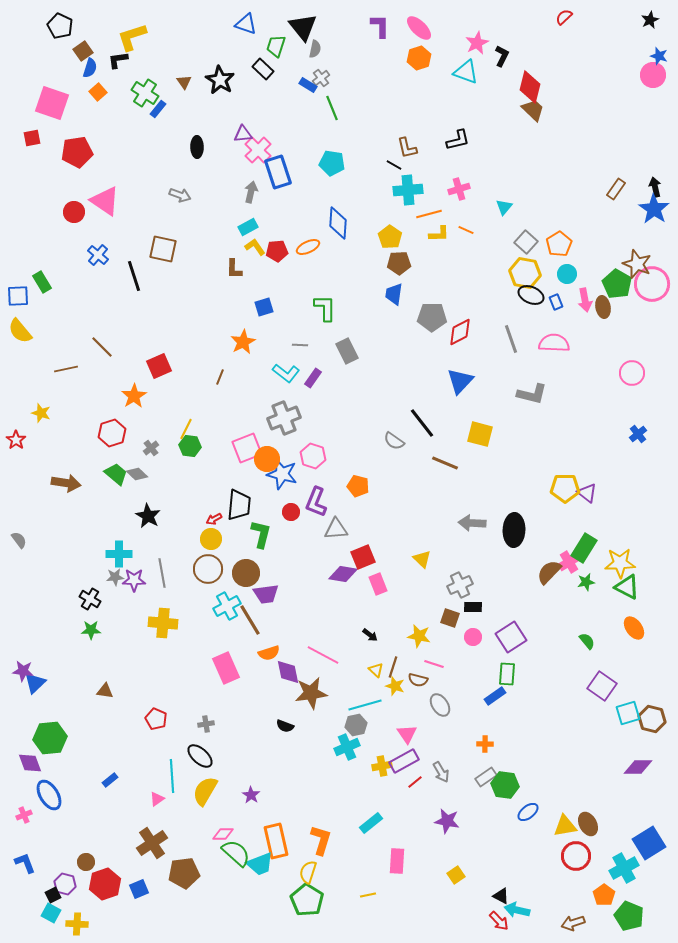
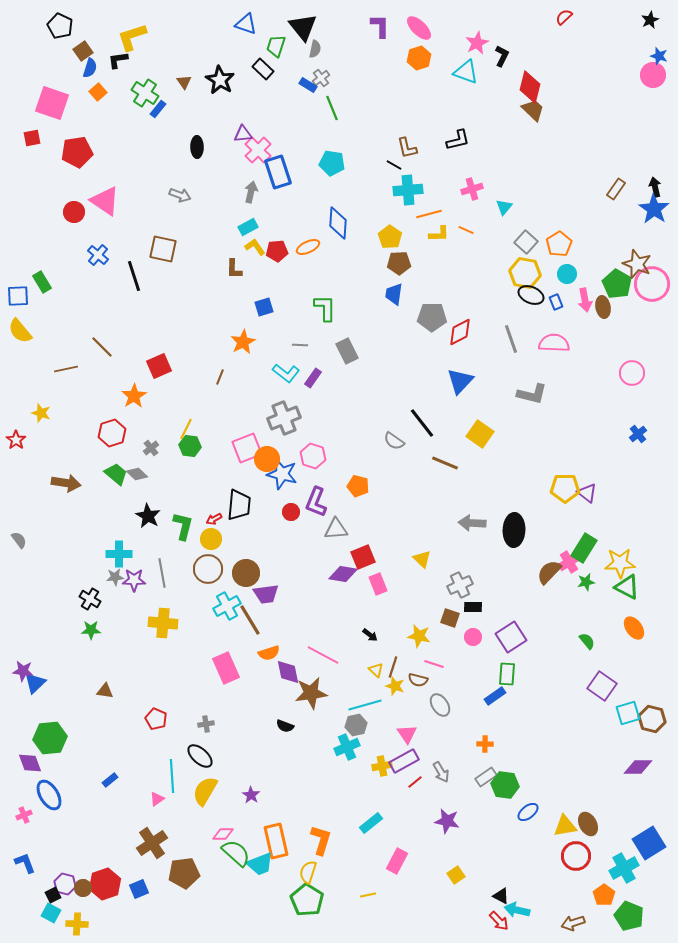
pink cross at (459, 189): moved 13 px right
yellow square at (480, 434): rotated 20 degrees clockwise
green L-shape at (261, 534): moved 78 px left, 8 px up
pink rectangle at (397, 861): rotated 25 degrees clockwise
brown circle at (86, 862): moved 3 px left, 26 px down
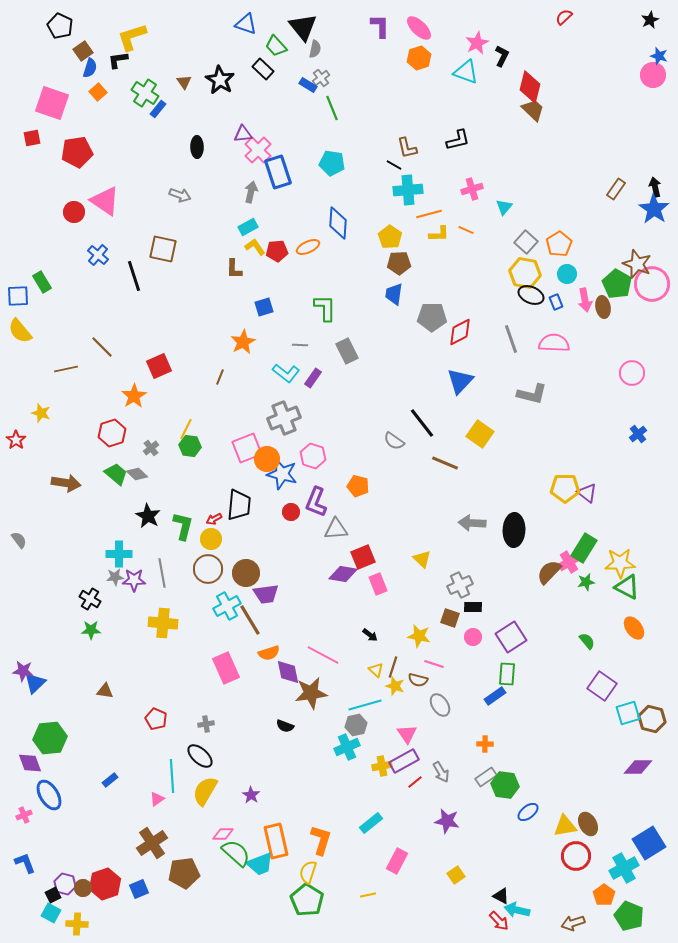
green trapezoid at (276, 46): rotated 60 degrees counterclockwise
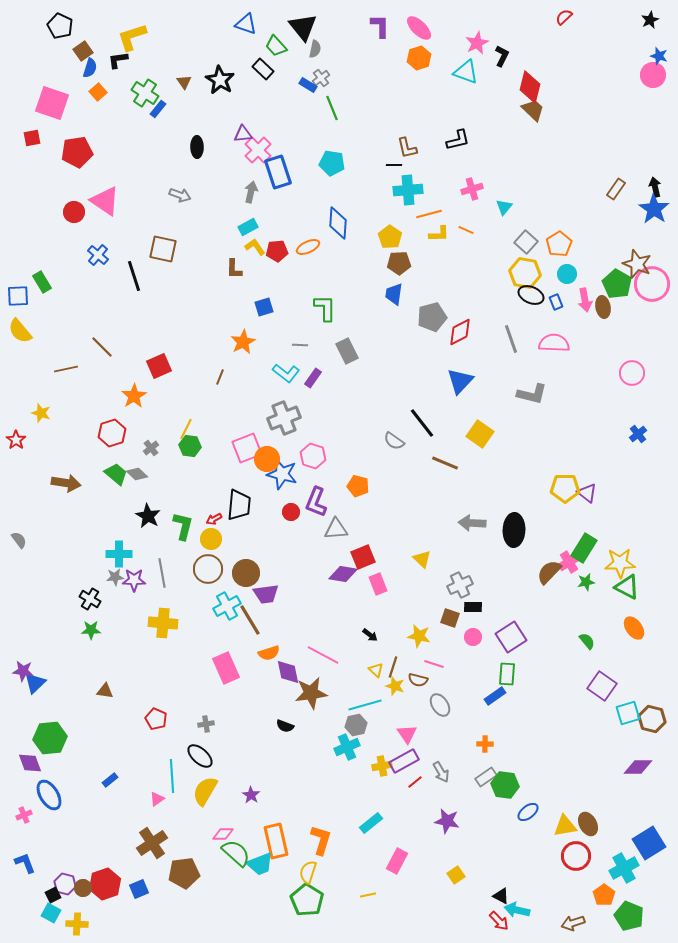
black line at (394, 165): rotated 28 degrees counterclockwise
gray pentagon at (432, 317): rotated 16 degrees counterclockwise
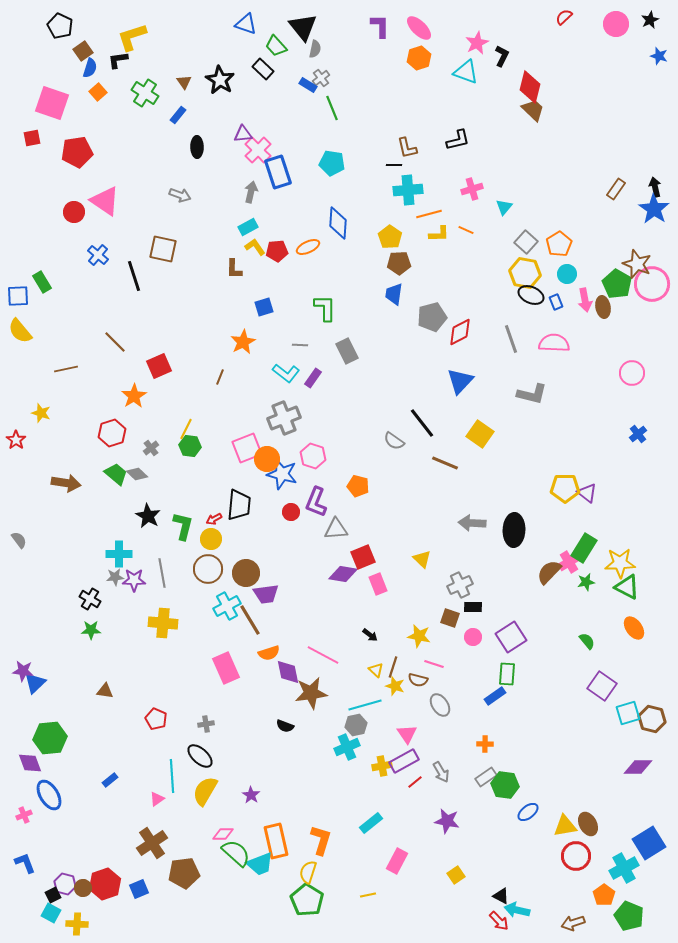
pink circle at (653, 75): moved 37 px left, 51 px up
blue rectangle at (158, 109): moved 20 px right, 6 px down
brown line at (102, 347): moved 13 px right, 5 px up
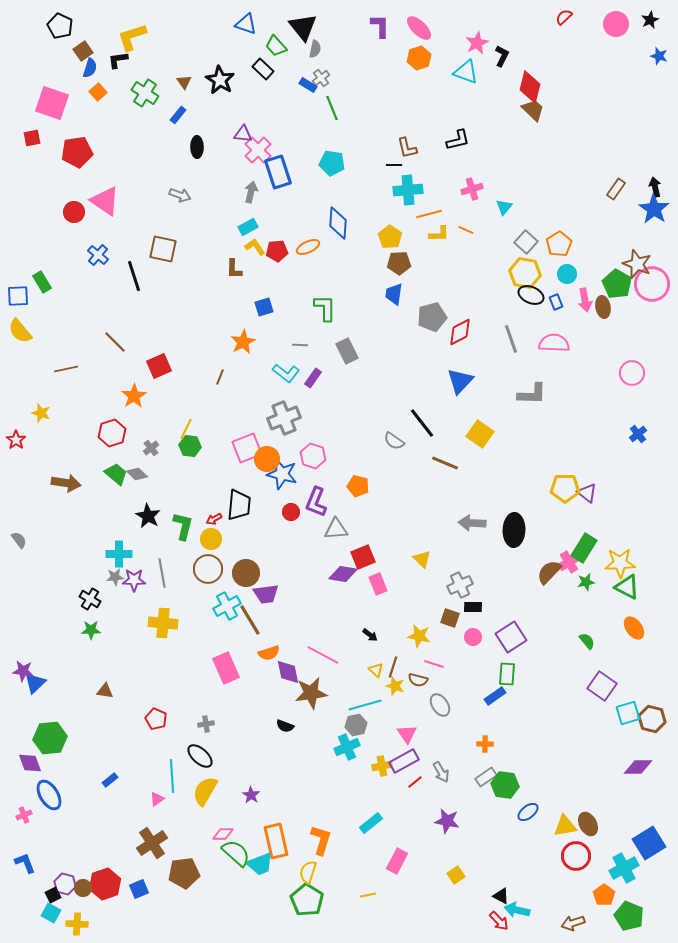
purple triangle at (243, 134): rotated 12 degrees clockwise
gray L-shape at (532, 394): rotated 12 degrees counterclockwise
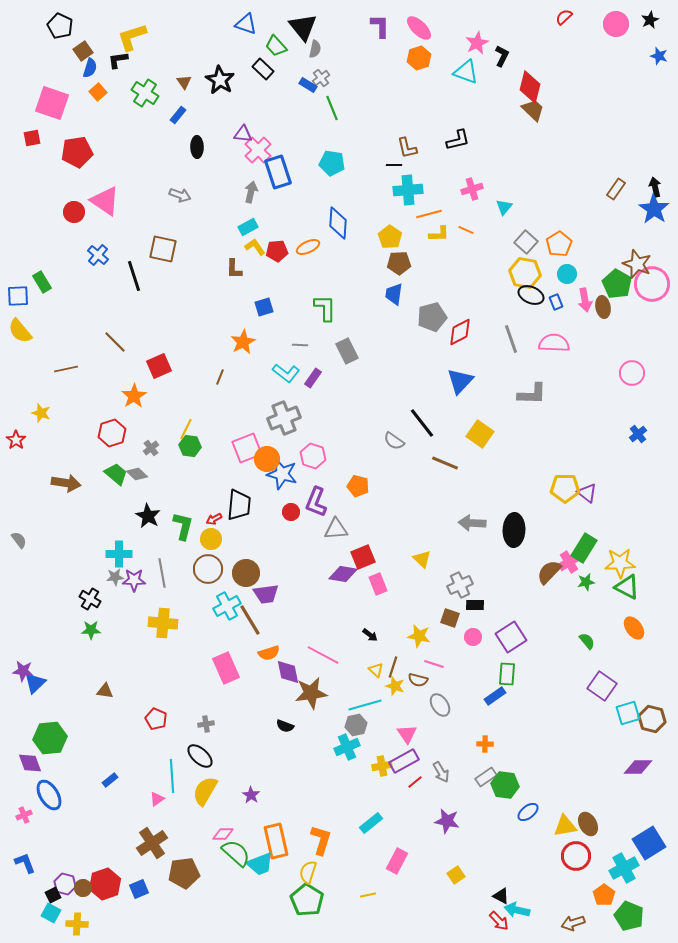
black rectangle at (473, 607): moved 2 px right, 2 px up
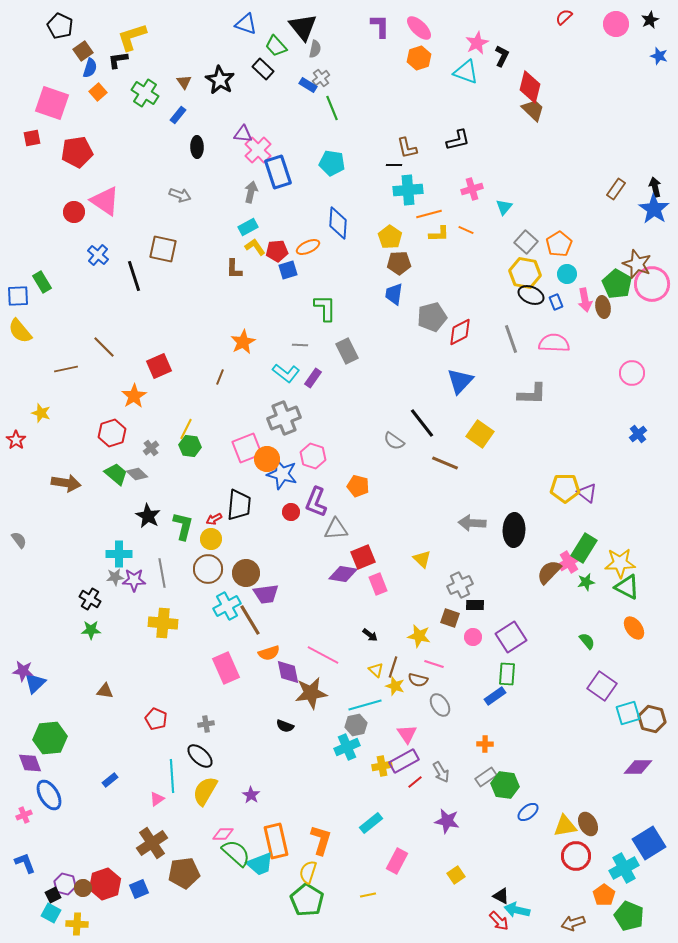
blue square at (264, 307): moved 24 px right, 37 px up
brown line at (115, 342): moved 11 px left, 5 px down
